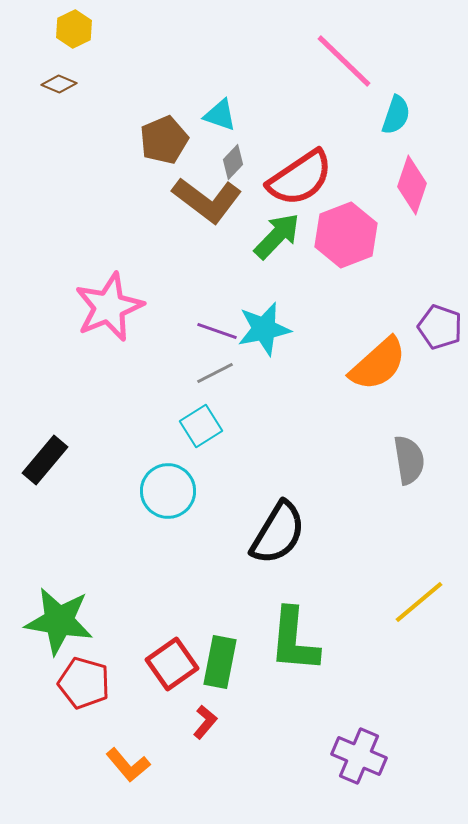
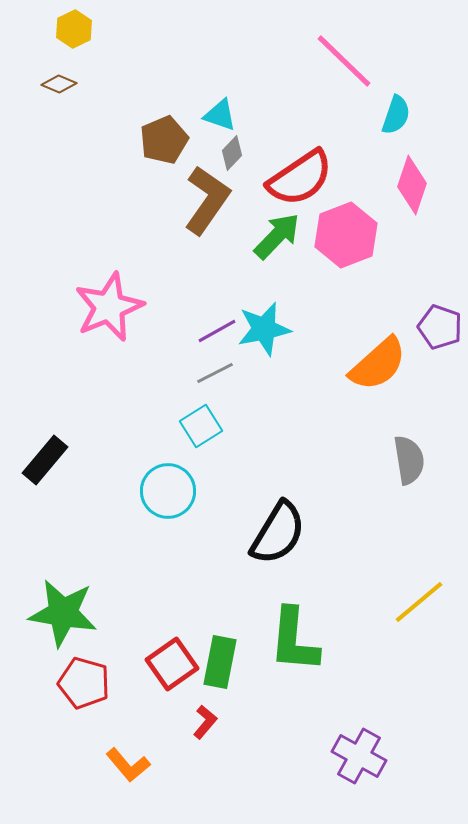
gray diamond: moved 1 px left, 9 px up
brown L-shape: rotated 92 degrees counterclockwise
purple line: rotated 48 degrees counterclockwise
green star: moved 4 px right, 8 px up
purple cross: rotated 6 degrees clockwise
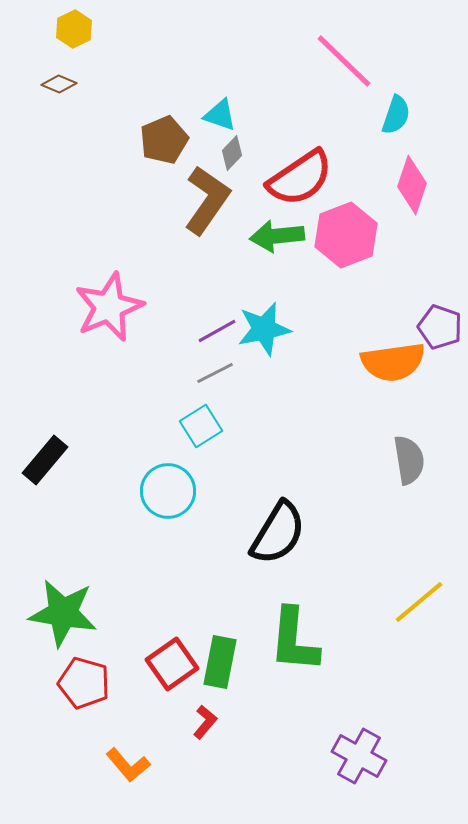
green arrow: rotated 140 degrees counterclockwise
orange semicircle: moved 15 px right, 2 px up; rotated 34 degrees clockwise
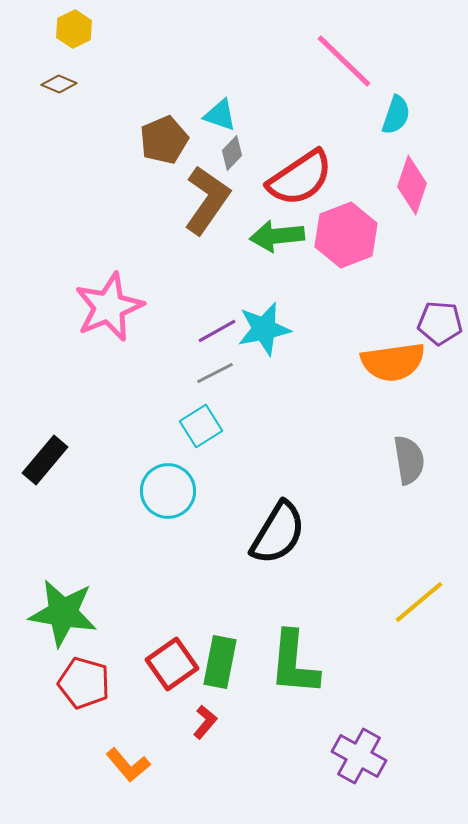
purple pentagon: moved 4 px up; rotated 15 degrees counterclockwise
green L-shape: moved 23 px down
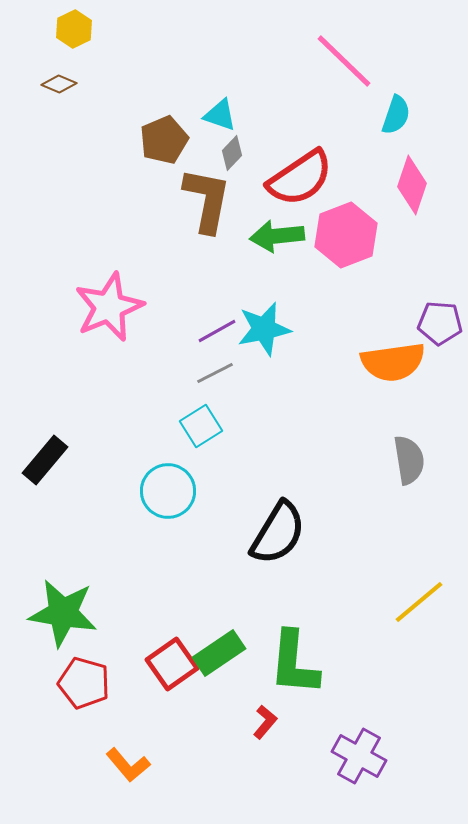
brown L-shape: rotated 24 degrees counterclockwise
green rectangle: moved 1 px left, 9 px up; rotated 45 degrees clockwise
red L-shape: moved 60 px right
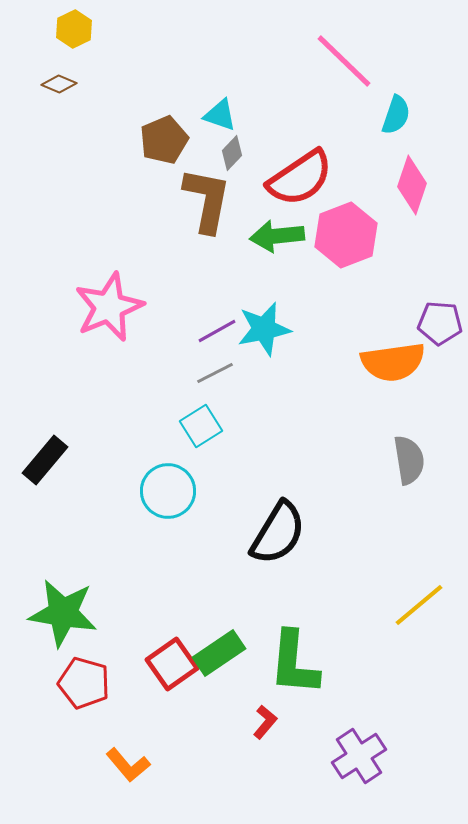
yellow line: moved 3 px down
purple cross: rotated 28 degrees clockwise
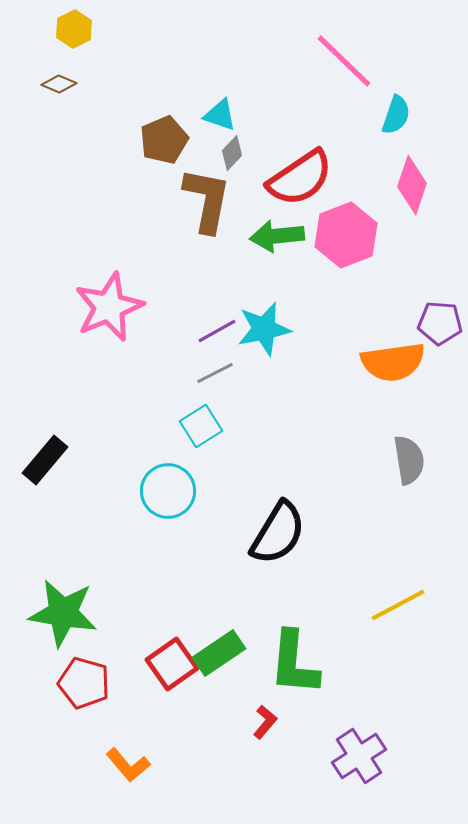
yellow line: moved 21 px left; rotated 12 degrees clockwise
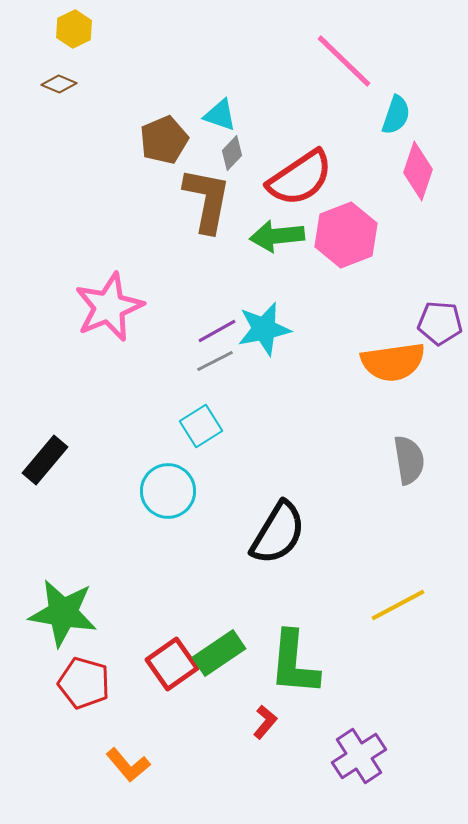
pink diamond: moved 6 px right, 14 px up
gray line: moved 12 px up
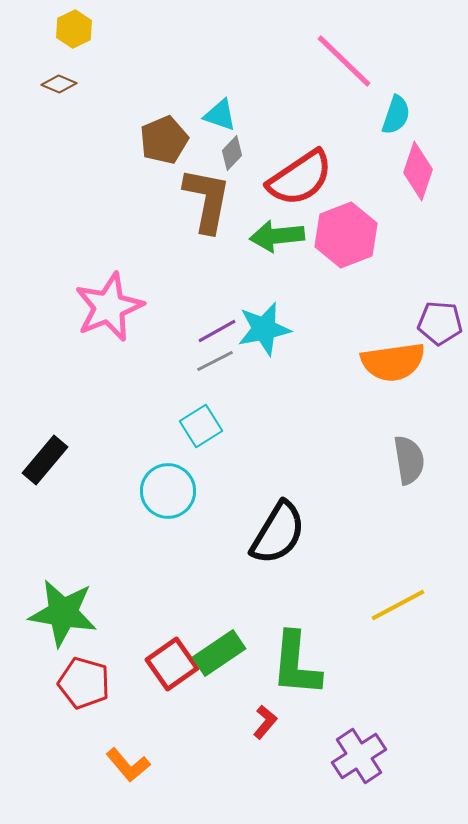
green L-shape: moved 2 px right, 1 px down
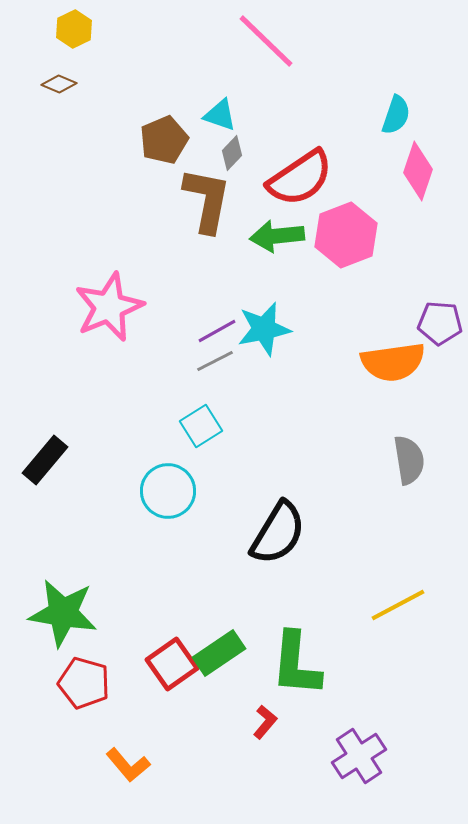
pink line: moved 78 px left, 20 px up
